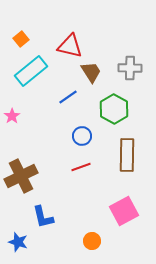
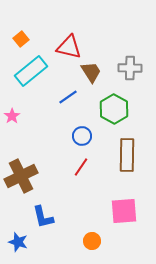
red triangle: moved 1 px left, 1 px down
red line: rotated 36 degrees counterclockwise
pink square: rotated 24 degrees clockwise
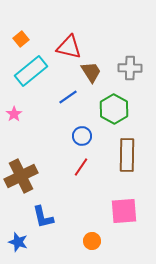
pink star: moved 2 px right, 2 px up
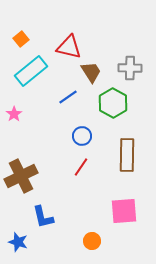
green hexagon: moved 1 px left, 6 px up
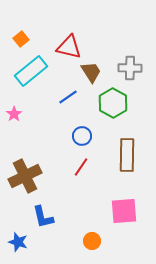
brown cross: moved 4 px right
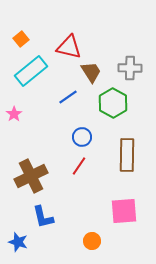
blue circle: moved 1 px down
red line: moved 2 px left, 1 px up
brown cross: moved 6 px right
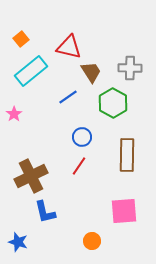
blue L-shape: moved 2 px right, 5 px up
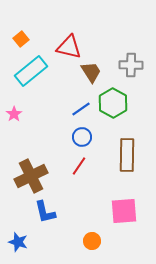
gray cross: moved 1 px right, 3 px up
blue line: moved 13 px right, 12 px down
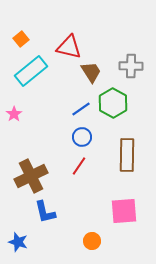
gray cross: moved 1 px down
